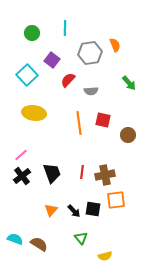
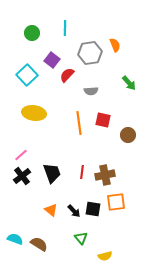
red semicircle: moved 1 px left, 5 px up
orange square: moved 2 px down
orange triangle: rotated 32 degrees counterclockwise
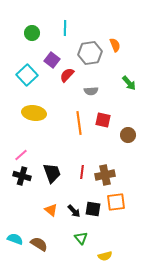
black cross: rotated 36 degrees counterclockwise
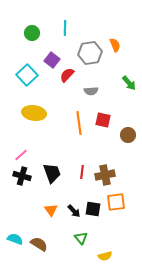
orange triangle: rotated 16 degrees clockwise
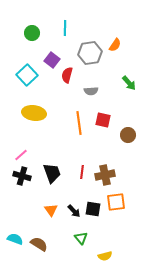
orange semicircle: rotated 56 degrees clockwise
red semicircle: rotated 28 degrees counterclockwise
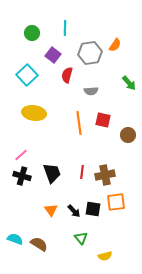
purple square: moved 1 px right, 5 px up
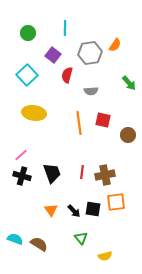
green circle: moved 4 px left
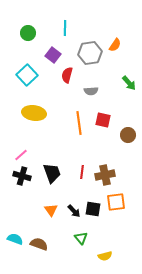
brown semicircle: rotated 12 degrees counterclockwise
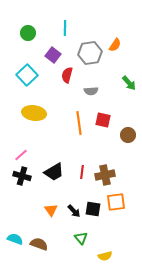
black trapezoid: moved 2 px right, 1 px up; rotated 80 degrees clockwise
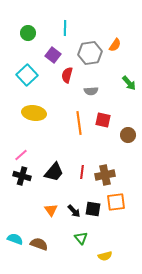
black trapezoid: rotated 20 degrees counterclockwise
